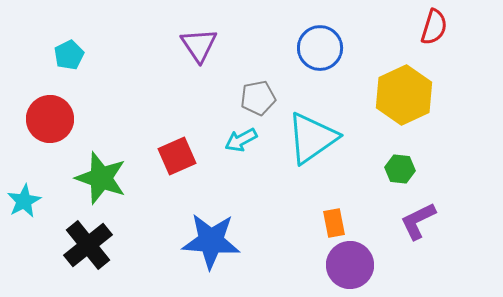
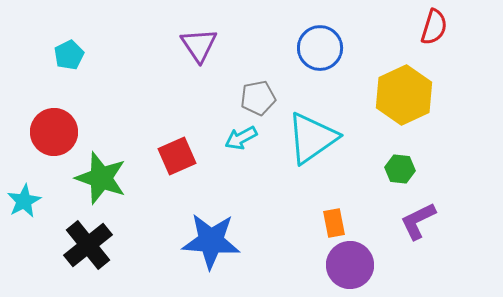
red circle: moved 4 px right, 13 px down
cyan arrow: moved 2 px up
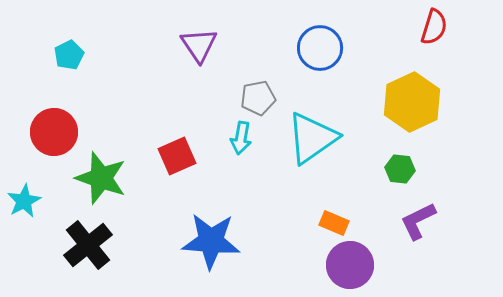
yellow hexagon: moved 8 px right, 7 px down
cyan arrow: rotated 52 degrees counterclockwise
orange rectangle: rotated 56 degrees counterclockwise
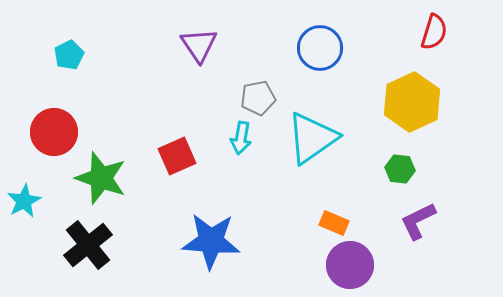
red semicircle: moved 5 px down
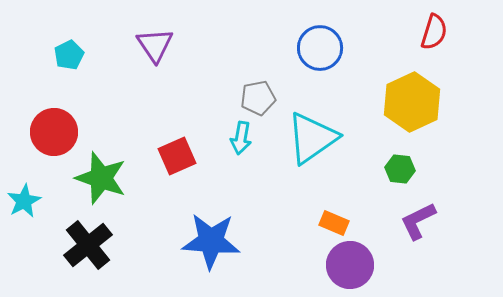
purple triangle: moved 44 px left
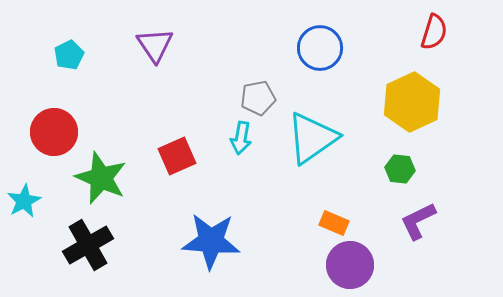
green star: rotated 4 degrees clockwise
black cross: rotated 9 degrees clockwise
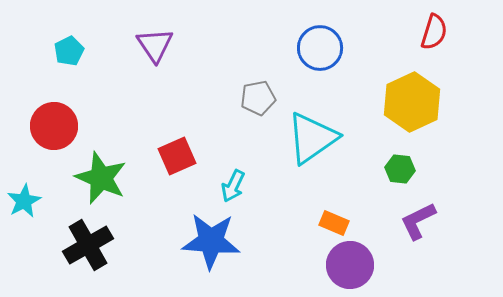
cyan pentagon: moved 4 px up
red circle: moved 6 px up
cyan arrow: moved 8 px left, 48 px down; rotated 16 degrees clockwise
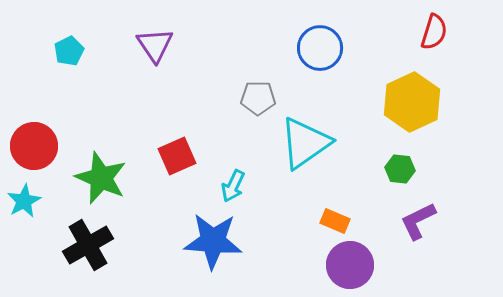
gray pentagon: rotated 12 degrees clockwise
red circle: moved 20 px left, 20 px down
cyan triangle: moved 7 px left, 5 px down
orange rectangle: moved 1 px right, 2 px up
blue star: moved 2 px right
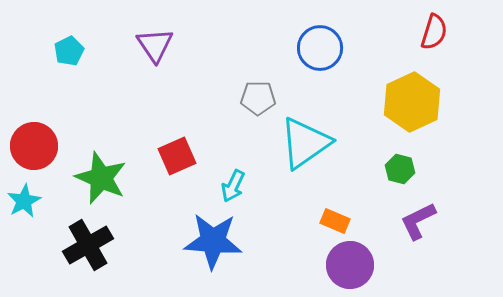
green hexagon: rotated 8 degrees clockwise
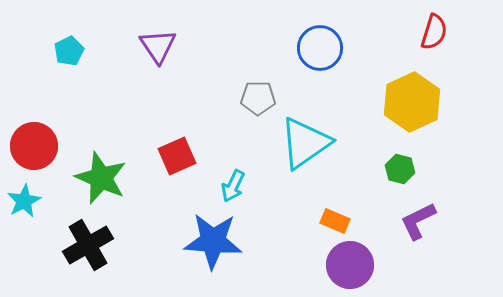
purple triangle: moved 3 px right, 1 px down
